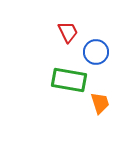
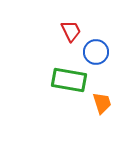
red trapezoid: moved 3 px right, 1 px up
orange trapezoid: moved 2 px right
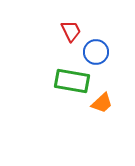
green rectangle: moved 3 px right, 1 px down
orange trapezoid: rotated 65 degrees clockwise
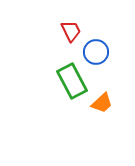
green rectangle: rotated 52 degrees clockwise
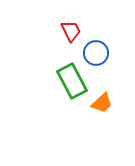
blue circle: moved 1 px down
